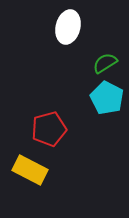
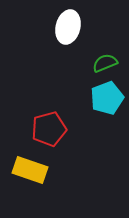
green semicircle: rotated 10 degrees clockwise
cyan pentagon: rotated 24 degrees clockwise
yellow rectangle: rotated 8 degrees counterclockwise
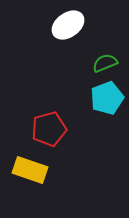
white ellipse: moved 2 px up; rotated 40 degrees clockwise
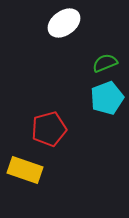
white ellipse: moved 4 px left, 2 px up
yellow rectangle: moved 5 px left
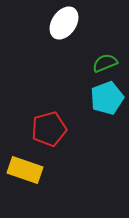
white ellipse: rotated 20 degrees counterclockwise
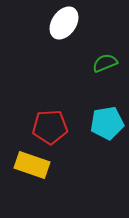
cyan pentagon: moved 25 px down; rotated 12 degrees clockwise
red pentagon: moved 1 px right, 2 px up; rotated 12 degrees clockwise
yellow rectangle: moved 7 px right, 5 px up
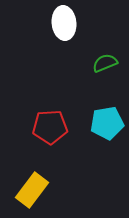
white ellipse: rotated 40 degrees counterclockwise
yellow rectangle: moved 25 px down; rotated 72 degrees counterclockwise
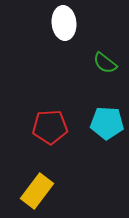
green semicircle: rotated 120 degrees counterclockwise
cyan pentagon: rotated 12 degrees clockwise
yellow rectangle: moved 5 px right, 1 px down
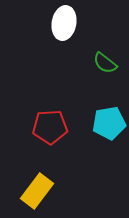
white ellipse: rotated 16 degrees clockwise
cyan pentagon: moved 2 px right; rotated 12 degrees counterclockwise
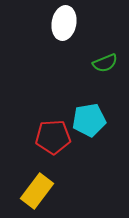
green semicircle: rotated 60 degrees counterclockwise
cyan pentagon: moved 20 px left, 3 px up
red pentagon: moved 3 px right, 10 px down
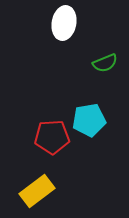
red pentagon: moved 1 px left
yellow rectangle: rotated 16 degrees clockwise
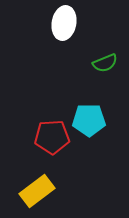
cyan pentagon: rotated 8 degrees clockwise
